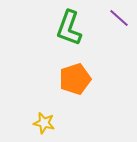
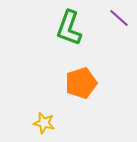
orange pentagon: moved 6 px right, 4 px down
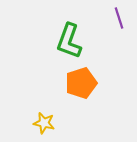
purple line: rotated 30 degrees clockwise
green L-shape: moved 13 px down
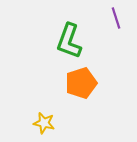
purple line: moved 3 px left
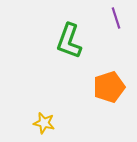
orange pentagon: moved 28 px right, 4 px down
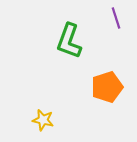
orange pentagon: moved 2 px left
yellow star: moved 1 px left, 3 px up
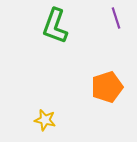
green L-shape: moved 14 px left, 15 px up
yellow star: moved 2 px right
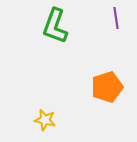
purple line: rotated 10 degrees clockwise
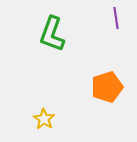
green L-shape: moved 3 px left, 8 px down
yellow star: moved 1 px left, 1 px up; rotated 20 degrees clockwise
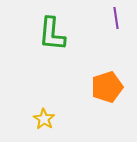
green L-shape: rotated 15 degrees counterclockwise
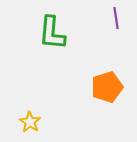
green L-shape: moved 1 px up
yellow star: moved 14 px left, 3 px down
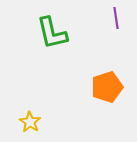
green L-shape: rotated 18 degrees counterclockwise
